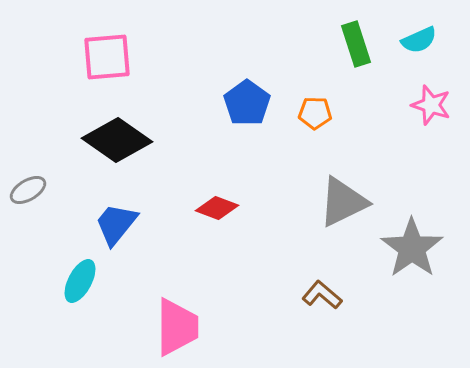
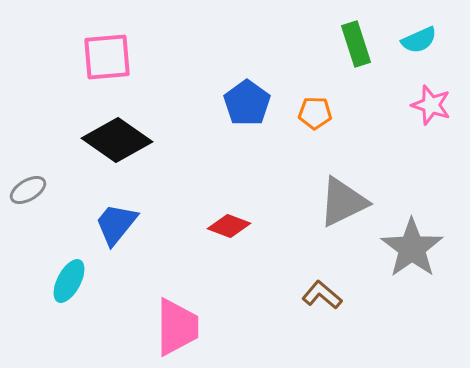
red diamond: moved 12 px right, 18 px down
cyan ellipse: moved 11 px left
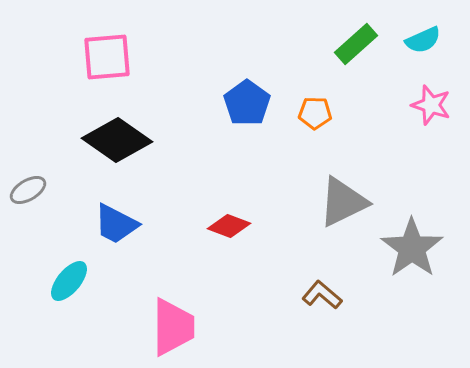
cyan semicircle: moved 4 px right
green rectangle: rotated 66 degrees clockwise
blue trapezoid: rotated 102 degrees counterclockwise
cyan ellipse: rotated 12 degrees clockwise
pink trapezoid: moved 4 px left
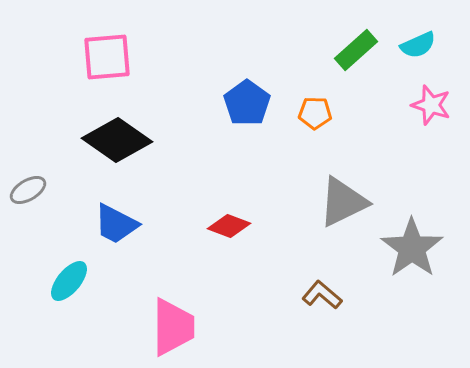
cyan semicircle: moved 5 px left, 5 px down
green rectangle: moved 6 px down
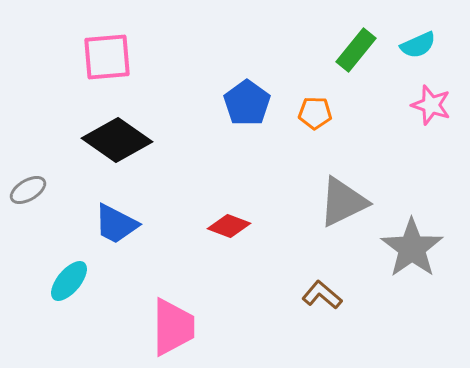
green rectangle: rotated 9 degrees counterclockwise
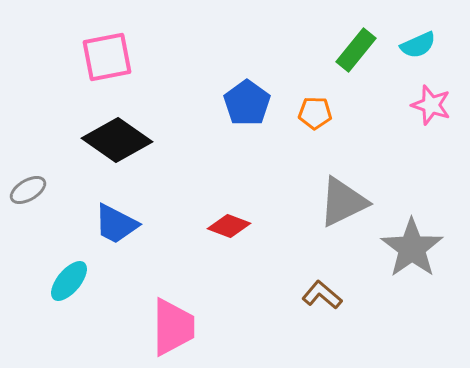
pink square: rotated 6 degrees counterclockwise
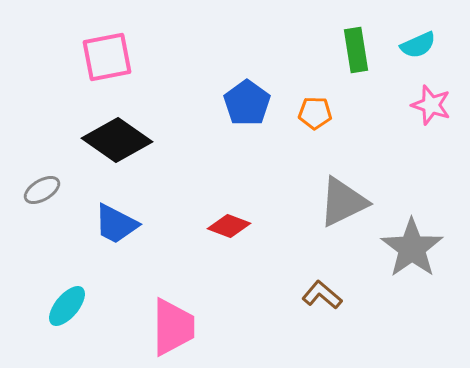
green rectangle: rotated 48 degrees counterclockwise
gray ellipse: moved 14 px right
cyan ellipse: moved 2 px left, 25 px down
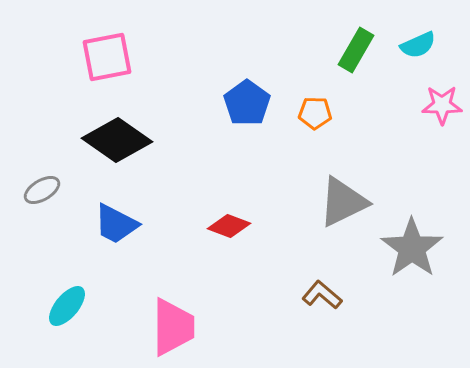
green rectangle: rotated 39 degrees clockwise
pink star: moved 11 px right; rotated 18 degrees counterclockwise
